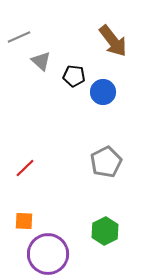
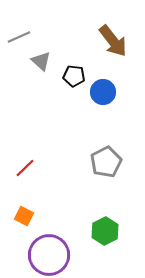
orange square: moved 5 px up; rotated 24 degrees clockwise
purple circle: moved 1 px right, 1 px down
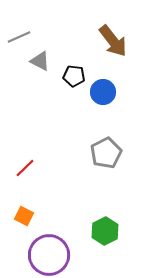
gray triangle: moved 1 px left; rotated 15 degrees counterclockwise
gray pentagon: moved 9 px up
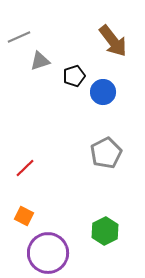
gray triangle: rotated 45 degrees counterclockwise
black pentagon: rotated 25 degrees counterclockwise
purple circle: moved 1 px left, 2 px up
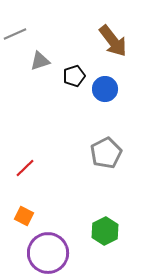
gray line: moved 4 px left, 3 px up
blue circle: moved 2 px right, 3 px up
